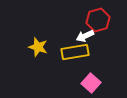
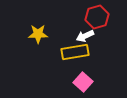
red hexagon: moved 1 px left, 3 px up
yellow star: moved 13 px up; rotated 18 degrees counterclockwise
pink square: moved 8 px left, 1 px up
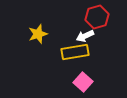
yellow star: rotated 18 degrees counterclockwise
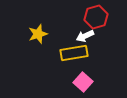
red hexagon: moved 1 px left
yellow rectangle: moved 1 px left, 1 px down
